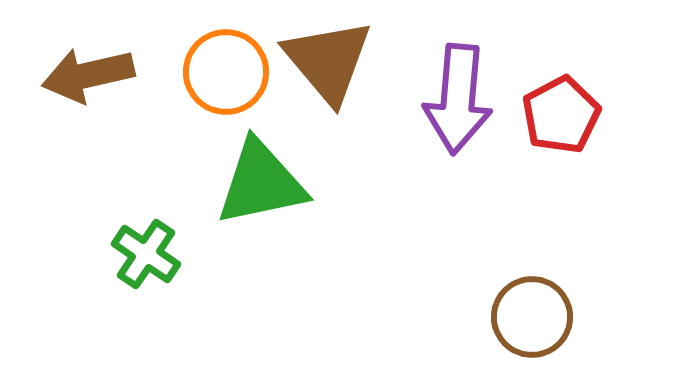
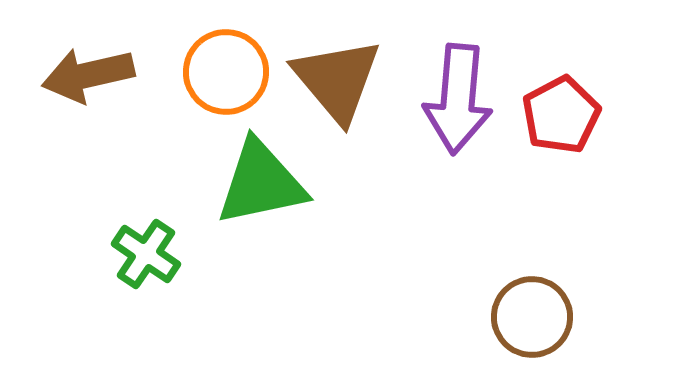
brown triangle: moved 9 px right, 19 px down
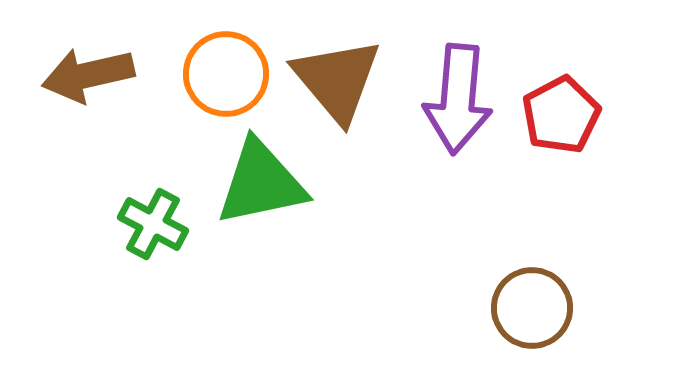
orange circle: moved 2 px down
green cross: moved 7 px right, 30 px up; rotated 6 degrees counterclockwise
brown circle: moved 9 px up
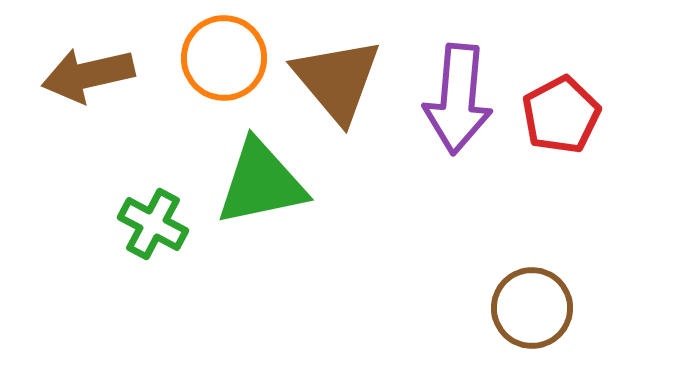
orange circle: moved 2 px left, 16 px up
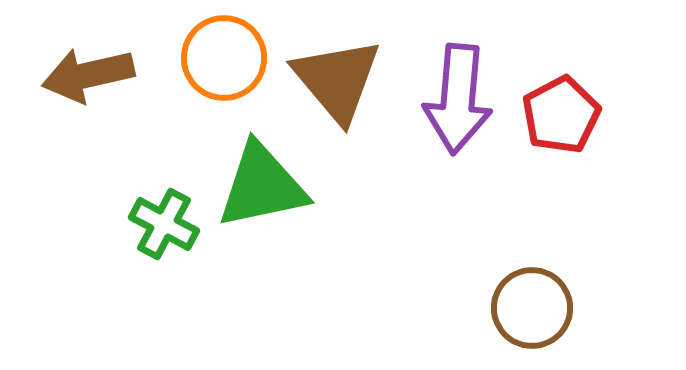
green triangle: moved 1 px right, 3 px down
green cross: moved 11 px right
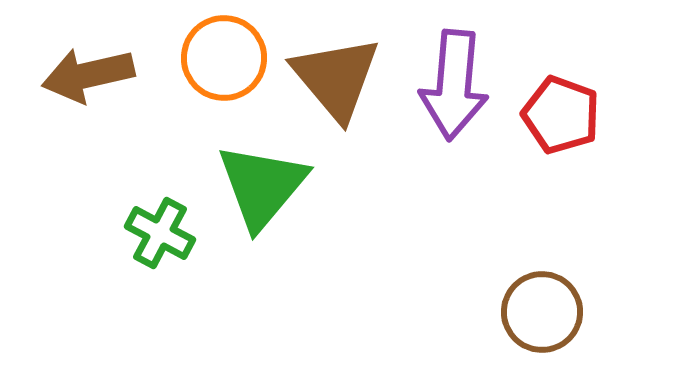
brown triangle: moved 1 px left, 2 px up
purple arrow: moved 4 px left, 14 px up
red pentagon: rotated 24 degrees counterclockwise
green triangle: rotated 38 degrees counterclockwise
green cross: moved 4 px left, 9 px down
brown circle: moved 10 px right, 4 px down
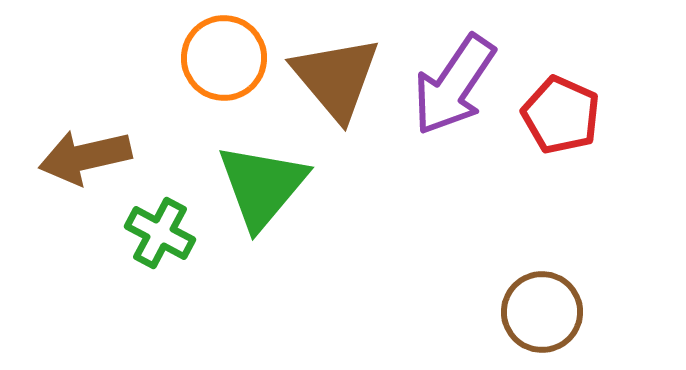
brown arrow: moved 3 px left, 82 px down
purple arrow: rotated 29 degrees clockwise
red pentagon: rotated 4 degrees clockwise
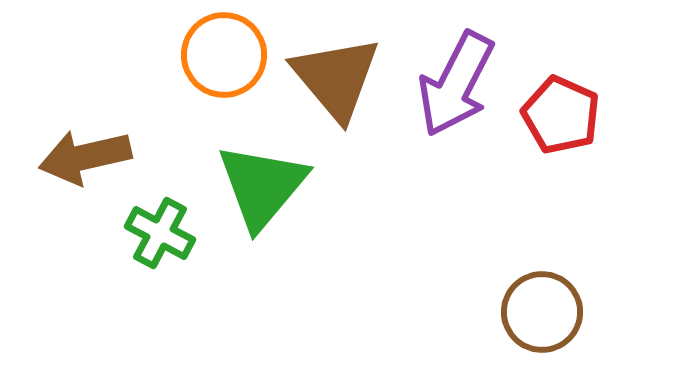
orange circle: moved 3 px up
purple arrow: moved 2 px right, 1 px up; rotated 7 degrees counterclockwise
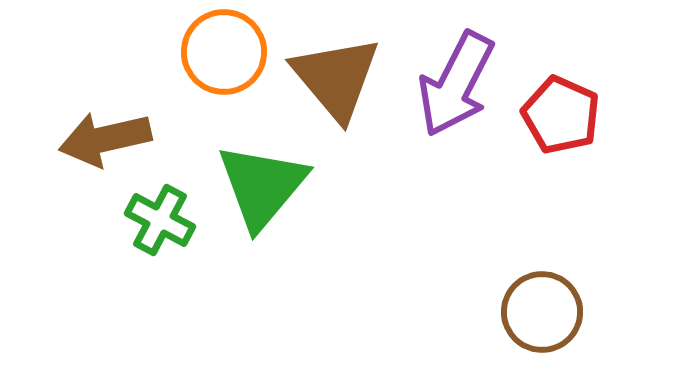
orange circle: moved 3 px up
brown arrow: moved 20 px right, 18 px up
green cross: moved 13 px up
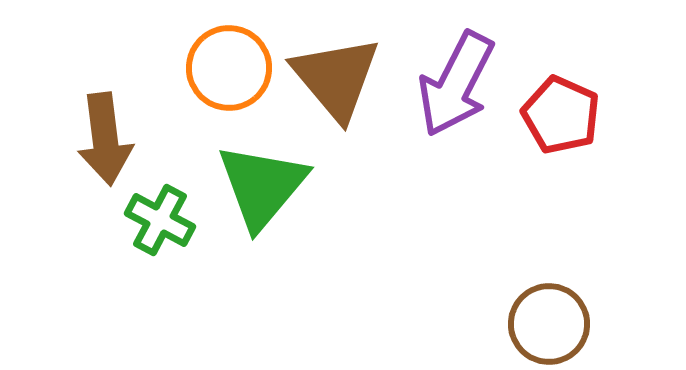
orange circle: moved 5 px right, 16 px down
brown arrow: rotated 84 degrees counterclockwise
brown circle: moved 7 px right, 12 px down
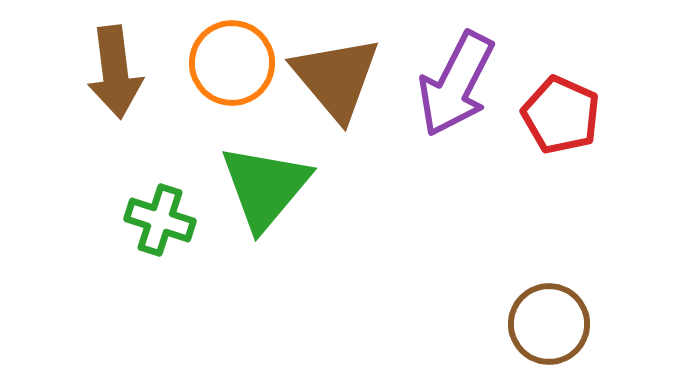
orange circle: moved 3 px right, 5 px up
brown arrow: moved 10 px right, 67 px up
green triangle: moved 3 px right, 1 px down
green cross: rotated 10 degrees counterclockwise
